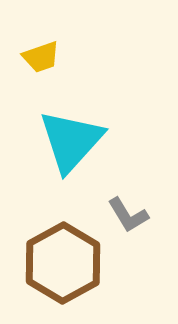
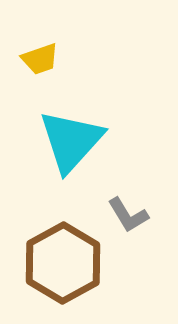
yellow trapezoid: moved 1 px left, 2 px down
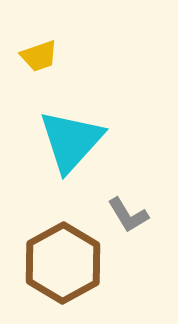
yellow trapezoid: moved 1 px left, 3 px up
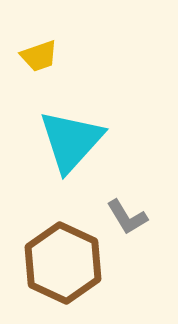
gray L-shape: moved 1 px left, 2 px down
brown hexagon: rotated 6 degrees counterclockwise
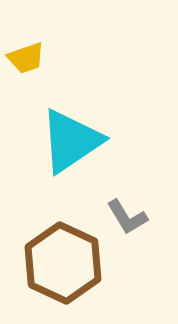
yellow trapezoid: moved 13 px left, 2 px down
cyan triangle: rotated 14 degrees clockwise
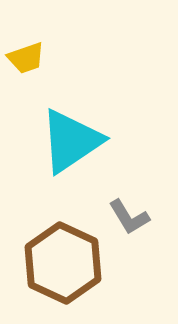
gray L-shape: moved 2 px right
